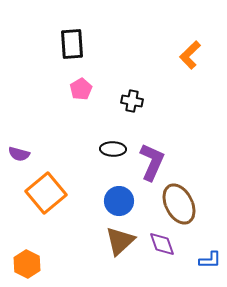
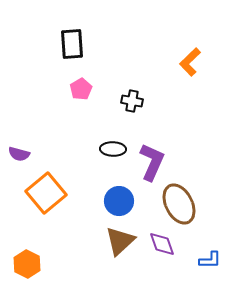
orange L-shape: moved 7 px down
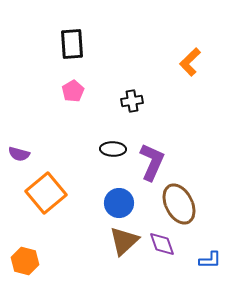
pink pentagon: moved 8 px left, 2 px down
black cross: rotated 20 degrees counterclockwise
blue circle: moved 2 px down
brown triangle: moved 4 px right
orange hexagon: moved 2 px left, 3 px up; rotated 12 degrees counterclockwise
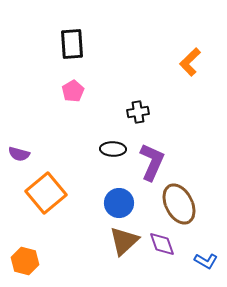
black cross: moved 6 px right, 11 px down
blue L-shape: moved 4 px left, 1 px down; rotated 30 degrees clockwise
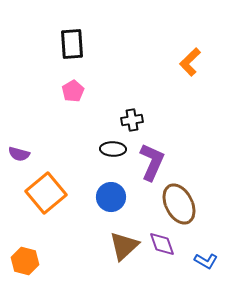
black cross: moved 6 px left, 8 px down
blue circle: moved 8 px left, 6 px up
brown triangle: moved 5 px down
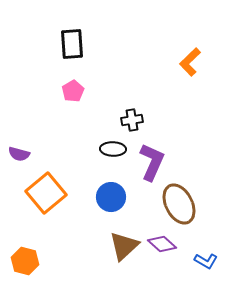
purple diamond: rotated 28 degrees counterclockwise
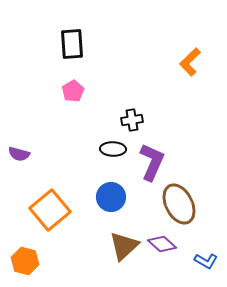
orange square: moved 4 px right, 17 px down
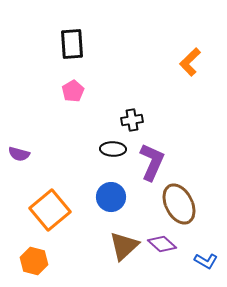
orange hexagon: moved 9 px right
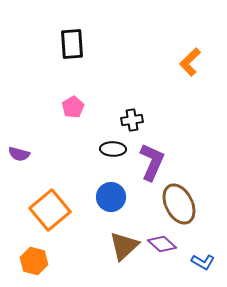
pink pentagon: moved 16 px down
blue L-shape: moved 3 px left, 1 px down
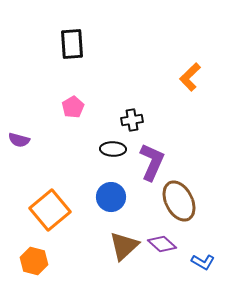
orange L-shape: moved 15 px down
purple semicircle: moved 14 px up
brown ellipse: moved 3 px up
